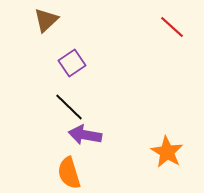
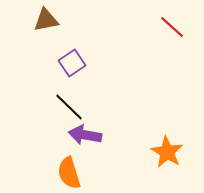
brown triangle: rotated 32 degrees clockwise
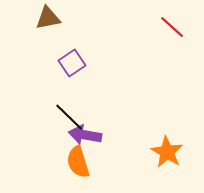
brown triangle: moved 2 px right, 2 px up
black line: moved 10 px down
orange semicircle: moved 9 px right, 11 px up
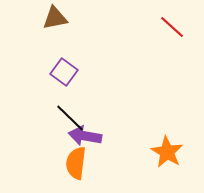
brown triangle: moved 7 px right
purple square: moved 8 px left, 9 px down; rotated 20 degrees counterclockwise
black line: moved 1 px right, 1 px down
purple arrow: moved 1 px down
orange semicircle: moved 2 px left, 1 px down; rotated 24 degrees clockwise
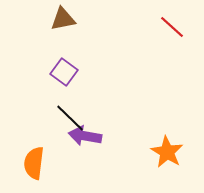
brown triangle: moved 8 px right, 1 px down
orange semicircle: moved 42 px left
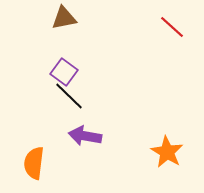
brown triangle: moved 1 px right, 1 px up
black line: moved 1 px left, 22 px up
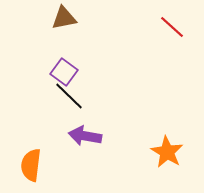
orange semicircle: moved 3 px left, 2 px down
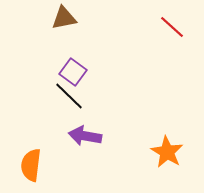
purple square: moved 9 px right
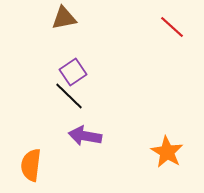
purple square: rotated 20 degrees clockwise
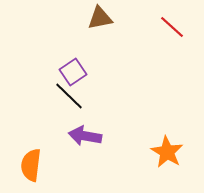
brown triangle: moved 36 px right
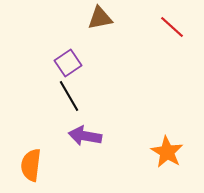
purple square: moved 5 px left, 9 px up
black line: rotated 16 degrees clockwise
